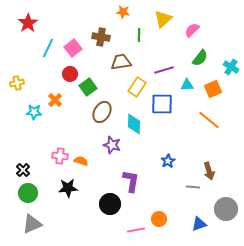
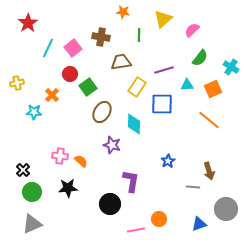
orange cross: moved 3 px left, 5 px up
orange semicircle: rotated 24 degrees clockwise
green circle: moved 4 px right, 1 px up
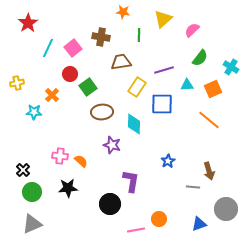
brown ellipse: rotated 55 degrees clockwise
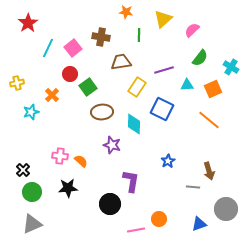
orange star: moved 3 px right
blue square: moved 5 px down; rotated 25 degrees clockwise
cyan star: moved 3 px left; rotated 21 degrees counterclockwise
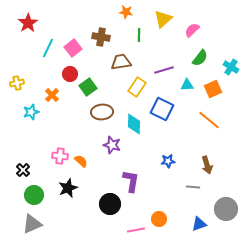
blue star: rotated 24 degrees clockwise
brown arrow: moved 2 px left, 6 px up
black star: rotated 18 degrees counterclockwise
green circle: moved 2 px right, 3 px down
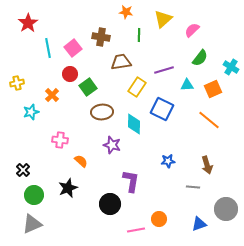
cyan line: rotated 36 degrees counterclockwise
pink cross: moved 16 px up
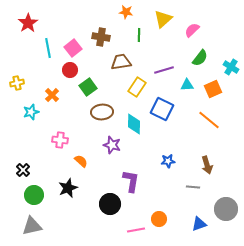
red circle: moved 4 px up
gray triangle: moved 2 px down; rotated 10 degrees clockwise
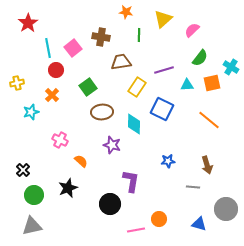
red circle: moved 14 px left
orange square: moved 1 px left, 6 px up; rotated 12 degrees clockwise
pink cross: rotated 21 degrees clockwise
blue triangle: rotated 35 degrees clockwise
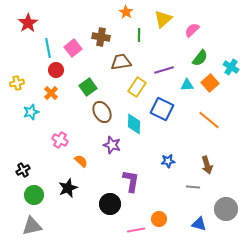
orange star: rotated 24 degrees clockwise
orange square: moved 2 px left; rotated 30 degrees counterclockwise
orange cross: moved 1 px left, 2 px up
brown ellipse: rotated 65 degrees clockwise
black cross: rotated 16 degrees clockwise
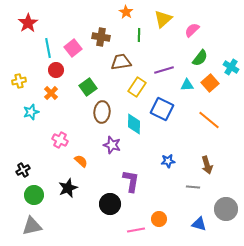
yellow cross: moved 2 px right, 2 px up
brown ellipse: rotated 35 degrees clockwise
